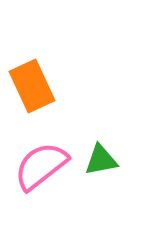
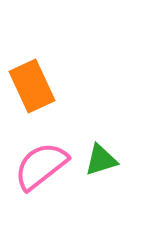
green triangle: rotated 6 degrees counterclockwise
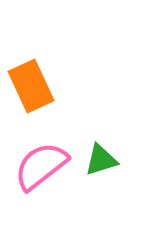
orange rectangle: moved 1 px left
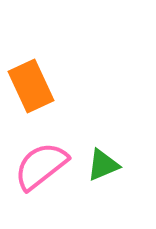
green triangle: moved 2 px right, 5 px down; rotated 6 degrees counterclockwise
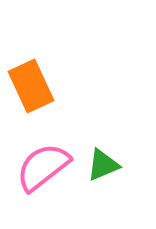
pink semicircle: moved 2 px right, 1 px down
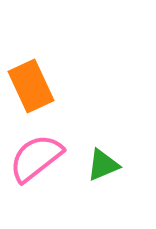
pink semicircle: moved 7 px left, 9 px up
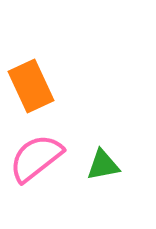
green triangle: rotated 12 degrees clockwise
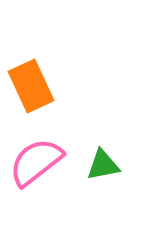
pink semicircle: moved 4 px down
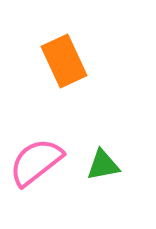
orange rectangle: moved 33 px right, 25 px up
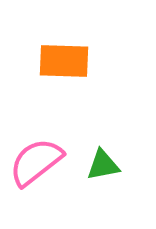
orange rectangle: rotated 63 degrees counterclockwise
